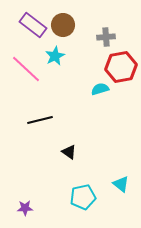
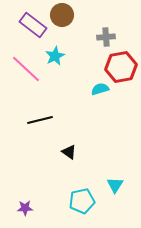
brown circle: moved 1 px left, 10 px up
cyan triangle: moved 6 px left, 1 px down; rotated 24 degrees clockwise
cyan pentagon: moved 1 px left, 4 px down
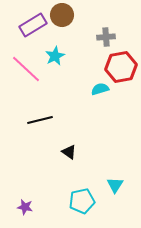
purple rectangle: rotated 68 degrees counterclockwise
purple star: moved 1 px up; rotated 14 degrees clockwise
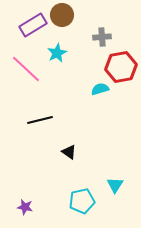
gray cross: moved 4 px left
cyan star: moved 2 px right, 3 px up
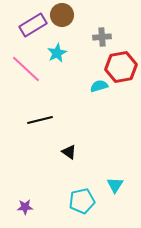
cyan semicircle: moved 1 px left, 3 px up
purple star: rotated 14 degrees counterclockwise
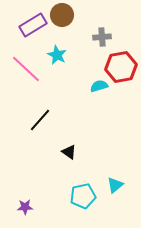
cyan star: moved 2 px down; rotated 18 degrees counterclockwise
black line: rotated 35 degrees counterclockwise
cyan triangle: rotated 18 degrees clockwise
cyan pentagon: moved 1 px right, 5 px up
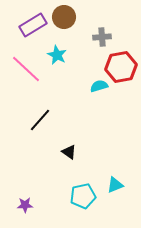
brown circle: moved 2 px right, 2 px down
cyan triangle: rotated 18 degrees clockwise
purple star: moved 2 px up
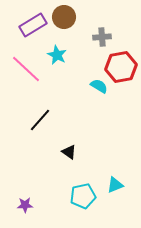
cyan semicircle: rotated 48 degrees clockwise
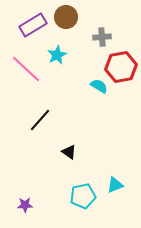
brown circle: moved 2 px right
cyan star: rotated 18 degrees clockwise
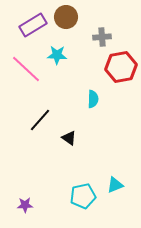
cyan star: rotated 30 degrees clockwise
cyan semicircle: moved 6 px left, 13 px down; rotated 60 degrees clockwise
black triangle: moved 14 px up
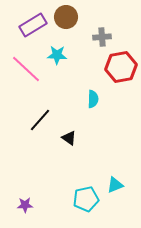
cyan pentagon: moved 3 px right, 3 px down
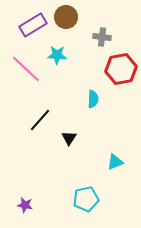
gray cross: rotated 12 degrees clockwise
red hexagon: moved 2 px down
black triangle: rotated 28 degrees clockwise
cyan triangle: moved 23 px up
purple star: rotated 14 degrees clockwise
